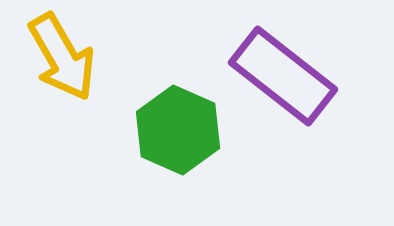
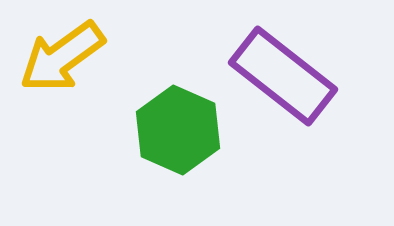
yellow arrow: rotated 84 degrees clockwise
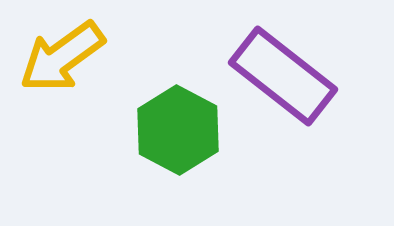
green hexagon: rotated 4 degrees clockwise
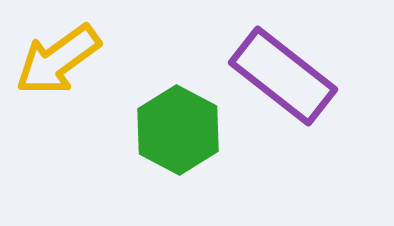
yellow arrow: moved 4 px left, 3 px down
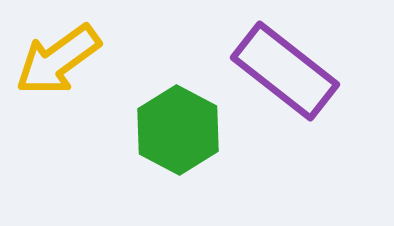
purple rectangle: moved 2 px right, 5 px up
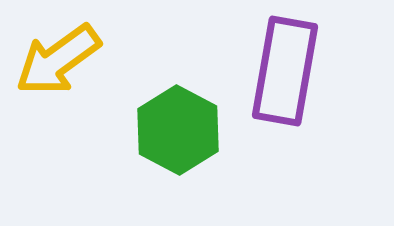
purple rectangle: rotated 62 degrees clockwise
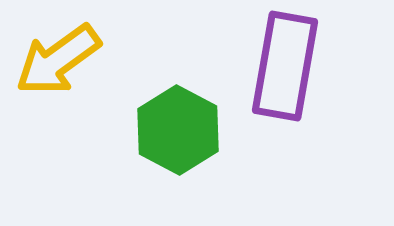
purple rectangle: moved 5 px up
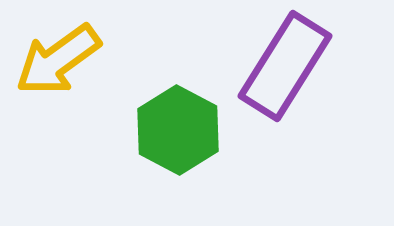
purple rectangle: rotated 22 degrees clockwise
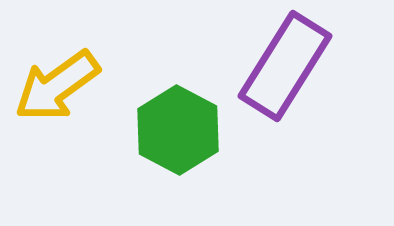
yellow arrow: moved 1 px left, 26 px down
